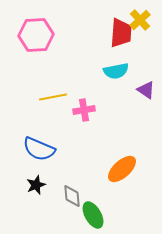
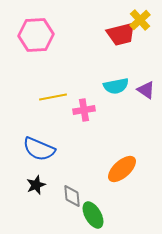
red trapezoid: moved 1 px down; rotated 72 degrees clockwise
cyan semicircle: moved 15 px down
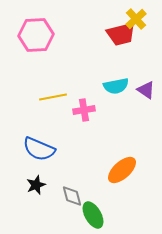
yellow cross: moved 4 px left, 1 px up
orange ellipse: moved 1 px down
gray diamond: rotated 10 degrees counterclockwise
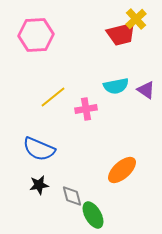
yellow line: rotated 28 degrees counterclockwise
pink cross: moved 2 px right, 1 px up
black star: moved 3 px right; rotated 12 degrees clockwise
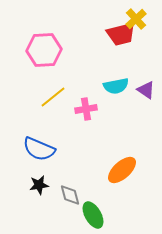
pink hexagon: moved 8 px right, 15 px down
gray diamond: moved 2 px left, 1 px up
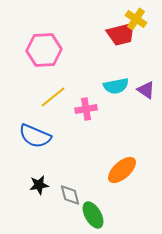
yellow cross: rotated 15 degrees counterclockwise
blue semicircle: moved 4 px left, 13 px up
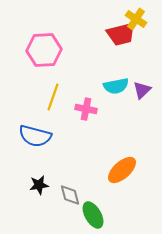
purple triangle: moved 4 px left; rotated 42 degrees clockwise
yellow line: rotated 32 degrees counterclockwise
pink cross: rotated 20 degrees clockwise
blue semicircle: rotated 8 degrees counterclockwise
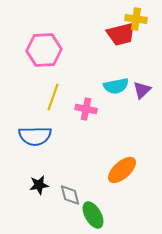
yellow cross: rotated 25 degrees counterclockwise
blue semicircle: rotated 16 degrees counterclockwise
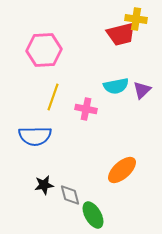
black star: moved 5 px right
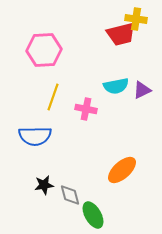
purple triangle: rotated 18 degrees clockwise
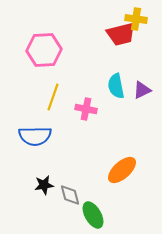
cyan semicircle: rotated 90 degrees clockwise
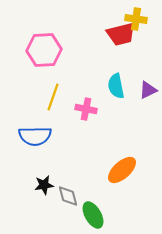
purple triangle: moved 6 px right
gray diamond: moved 2 px left, 1 px down
